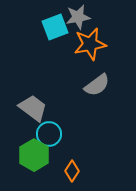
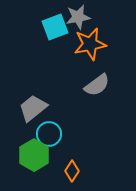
gray trapezoid: rotated 76 degrees counterclockwise
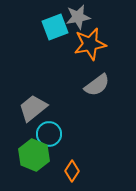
green hexagon: rotated 8 degrees counterclockwise
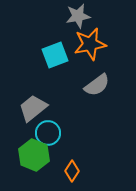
gray star: moved 1 px up
cyan square: moved 28 px down
cyan circle: moved 1 px left, 1 px up
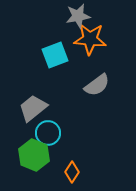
orange star: moved 5 px up; rotated 16 degrees clockwise
orange diamond: moved 1 px down
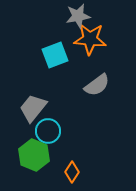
gray trapezoid: rotated 12 degrees counterclockwise
cyan circle: moved 2 px up
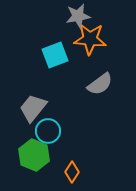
gray semicircle: moved 3 px right, 1 px up
